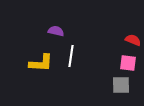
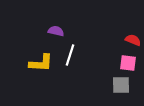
white line: moved 1 px left, 1 px up; rotated 10 degrees clockwise
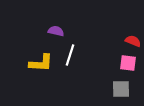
red semicircle: moved 1 px down
gray square: moved 4 px down
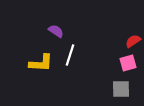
purple semicircle: rotated 21 degrees clockwise
red semicircle: rotated 56 degrees counterclockwise
pink square: rotated 24 degrees counterclockwise
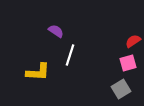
yellow L-shape: moved 3 px left, 9 px down
gray square: rotated 30 degrees counterclockwise
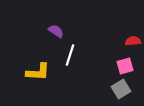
red semicircle: rotated 28 degrees clockwise
pink square: moved 3 px left, 3 px down
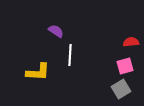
red semicircle: moved 2 px left, 1 px down
white line: rotated 15 degrees counterclockwise
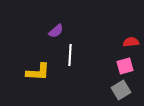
purple semicircle: rotated 105 degrees clockwise
gray square: moved 1 px down
